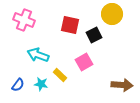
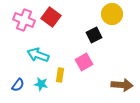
red square: moved 19 px left, 8 px up; rotated 24 degrees clockwise
yellow rectangle: rotated 56 degrees clockwise
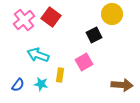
pink cross: rotated 30 degrees clockwise
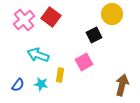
brown arrow: rotated 80 degrees counterclockwise
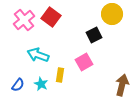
cyan star: rotated 16 degrees clockwise
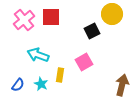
red square: rotated 36 degrees counterclockwise
black square: moved 2 px left, 4 px up
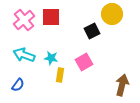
cyan arrow: moved 14 px left
cyan star: moved 10 px right, 26 px up; rotated 16 degrees counterclockwise
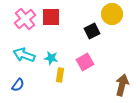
pink cross: moved 1 px right, 1 px up
pink square: moved 1 px right
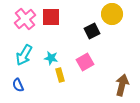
cyan arrow: rotated 80 degrees counterclockwise
yellow rectangle: rotated 24 degrees counterclockwise
blue semicircle: rotated 120 degrees clockwise
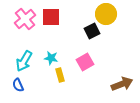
yellow circle: moved 6 px left
cyan arrow: moved 6 px down
brown arrow: moved 1 px up; rotated 55 degrees clockwise
